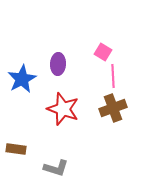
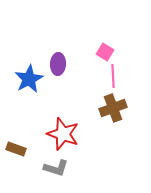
pink square: moved 2 px right
blue star: moved 7 px right
red star: moved 25 px down
brown rectangle: rotated 12 degrees clockwise
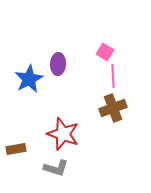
brown rectangle: rotated 30 degrees counterclockwise
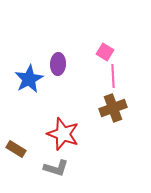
brown rectangle: rotated 42 degrees clockwise
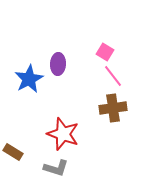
pink line: rotated 35 degrees counterclockwise
brown cross: rotated 12 degrees clockwise
brown rectangle: moved 3 px left, 3 px down
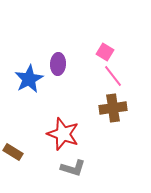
gray L-shape: moved 17 px right
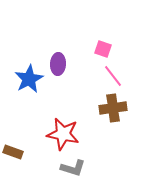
pink square: moved 2 px left, 3 px up; rotated 12 degrees counterclockwise
red star: rotated 8 degrees counterclockwise
brown rectangle: rotated 12 degrees counterclockwise
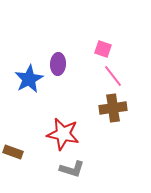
gray L-shape: moved 1 px left, 1 px down
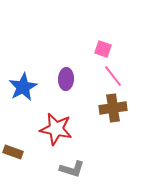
purple ellipse: moved 8 px right, 15 px down
blue star: moved 6 px left, 8 px down
red star: moved 7 px left, 5 px up
